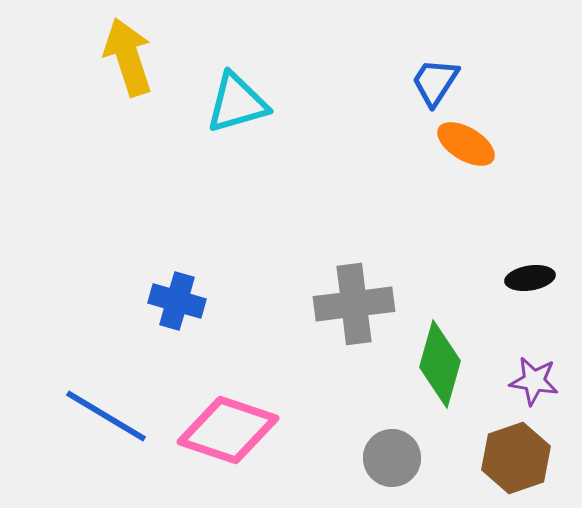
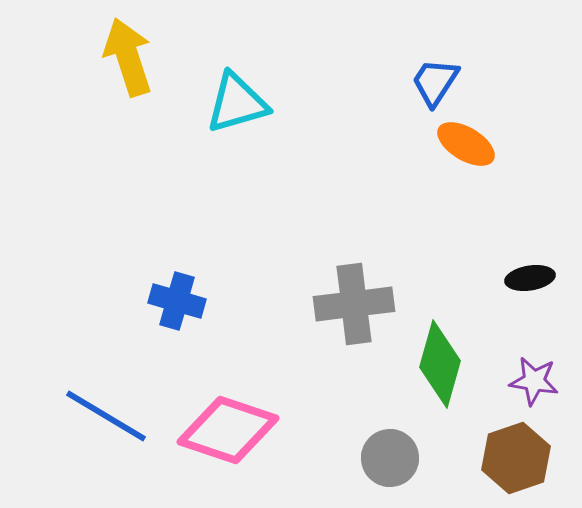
gray circle: moved 2 px left
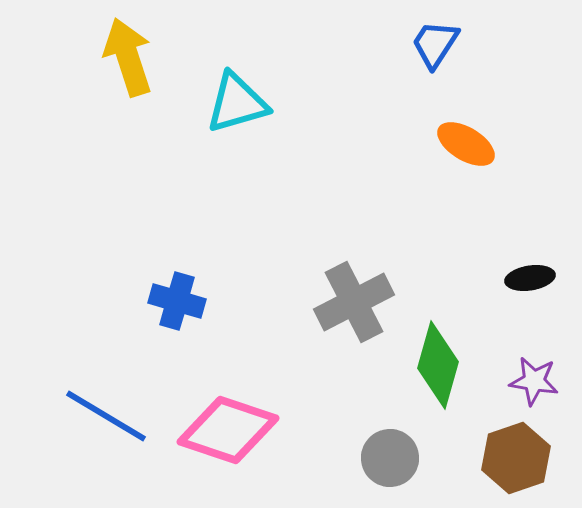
blue trapezoid: moved 38 px up
gray cross: moved 2 px up; rotated 20 degrees counterclockwise
green diamond: moved 2 px left, 1 px down
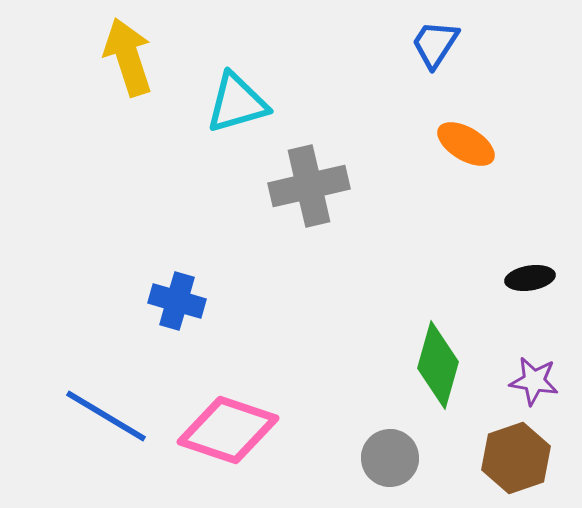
gray cross: moved 45 px left, 116 px up; rotated 14 degrees clockwise
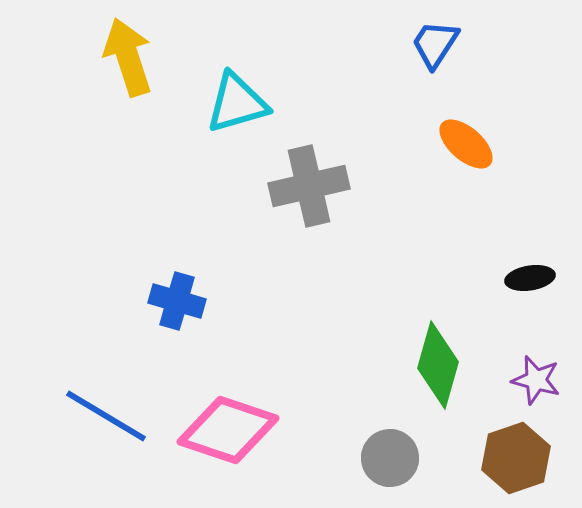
orange ellipse: rotated 10 degrees clockwise
purple star: moved 2 px right, 1 px up; rotated 6 degrees clockwise
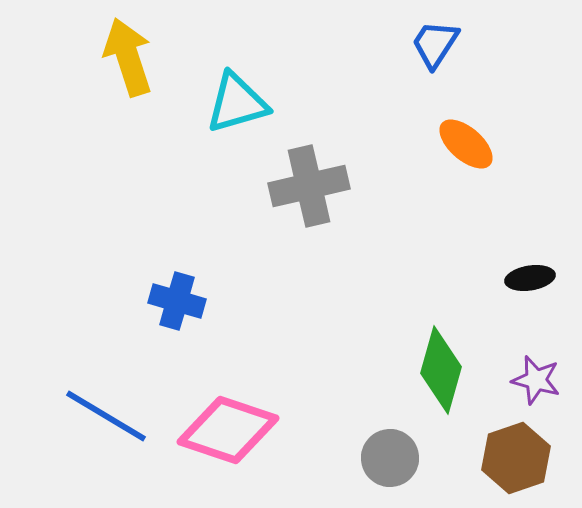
green diamond: moved 3 px right, 5 px down
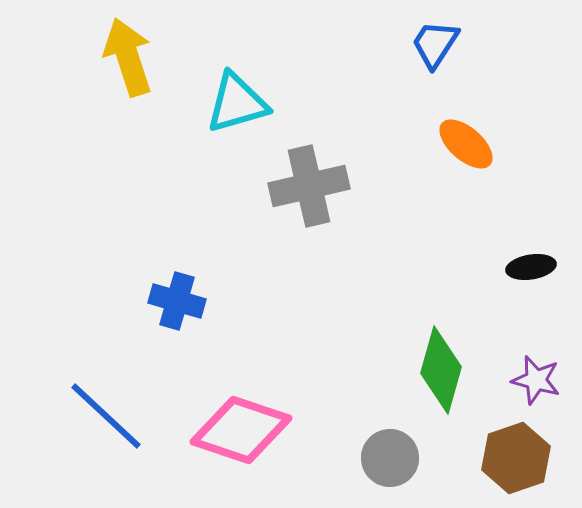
black ellipse: moved 1 px right, 11 px up
blue line: rotated 12 degrees clockwise
pink diamond: moved 13 px right
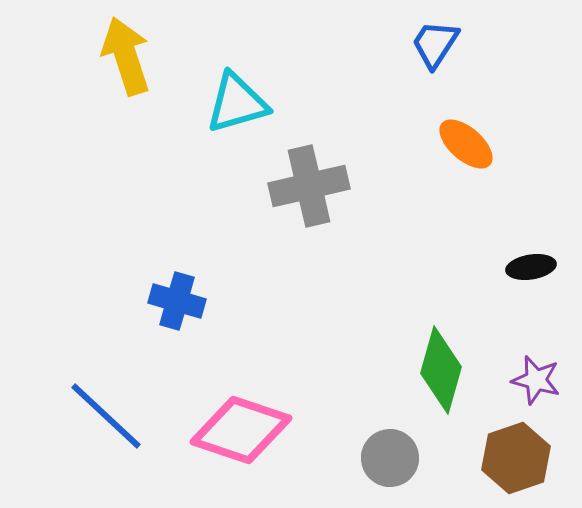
yellow arrow: moved 2 px left, 1 px up
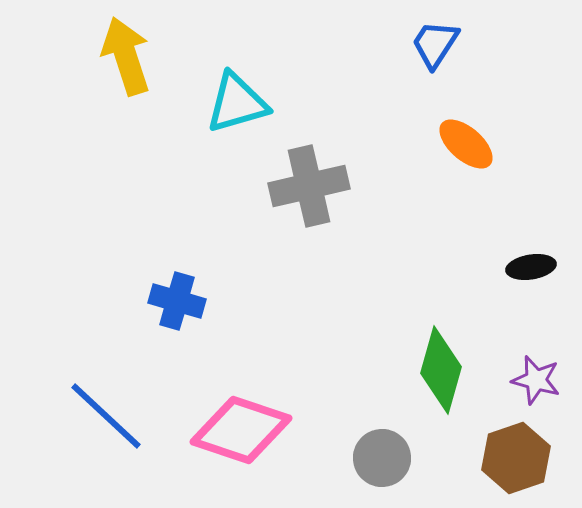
gray circle: moved 8 px left
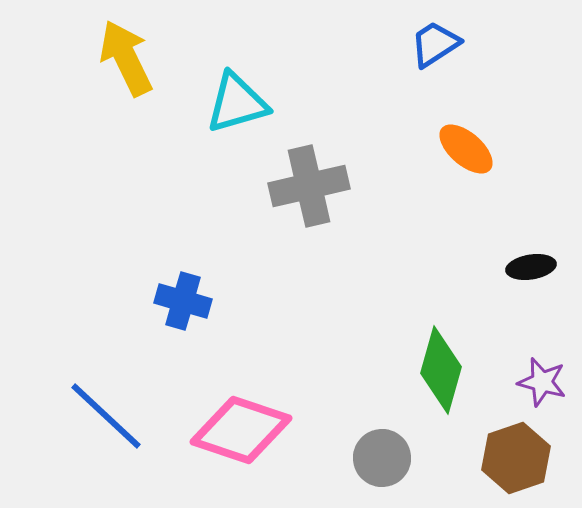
blue trapezoid: rotated 24 degrees clockwise
yellow arrow: moved 2 px down; rotated 8 degrees counterclockwise
orange ellipse: moved 5 px down
blue cross: moved 6 px right
purple star: moved 6 px right, 2 px down
